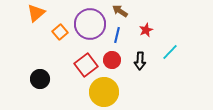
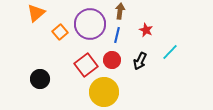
brown arrow: rotated 63 degrees clockwise
red star: rotated 24 degrees counterclockwise
black arrow: rotated 24 degrees clockwise
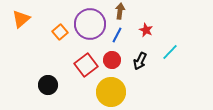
orange triangle: moved 15 px left, 6 px down
blue line: rotated 14 degrees clockwise
black circle: moved 8 px right, 6 px down
yellow circle: moved 7 px right
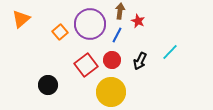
red star: moved 8 px left, 9 px up
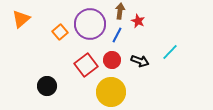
black arrow: rotated 96 degrees counterclockwise
black circle: moved 1 px left, 1 px down
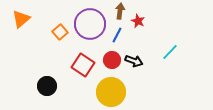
black arrow: moved 6 px left
red square: moved 3 px left; rotated 20 degrees counterclockwise
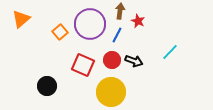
red square: rotated 10 degrees counterclockwise
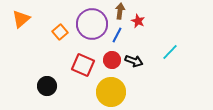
purple circle: moved 2 px right
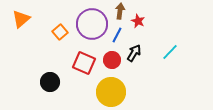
black arrow: moved 8 px up; rotated 78 degrees counterclockwise
red square: moved 1 px right, 2 px up
black circle: moved 3 px right, 4 px up
